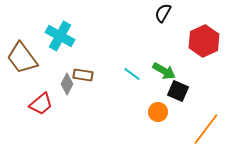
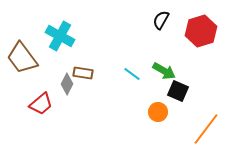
black semicircle: moved 2 px left, 7 px down
red hexagon: moved 3 px left, 10 px up; rotated 8 degrees clockwise
brown rectangle: moved 2 px up
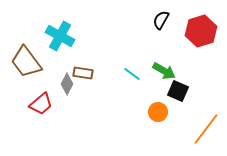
brown trapezoid: moved 4 px right, 4 px down
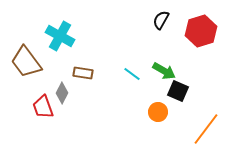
gray diamond: moved 5 px left, 9 px down
red trapezoid: moved 2 px right, 3 px down; rotated 110 degrees clockwise
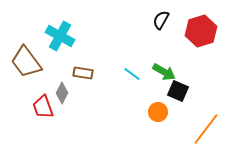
green arrow: moved 1 px down
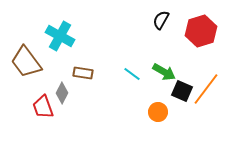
black square: moved 4 px right
orange line: moved 40 px up
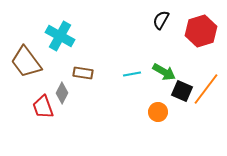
cyan line: rotated 48 degrees counterclockwise
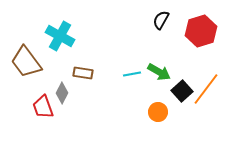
green arrow: moved 5 px left
black square: rotated 25 degrees clockwise
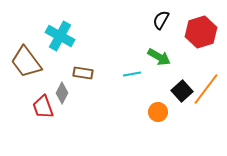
red hexagon: moved 1 px down
green arrow: moved 15 px up
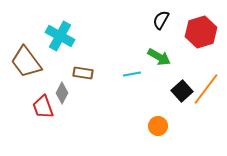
orange circle: moved 14 px down
